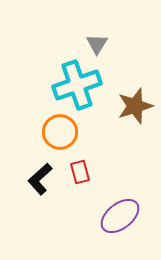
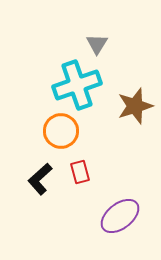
orange circle: moved 1 px right, 1 px up
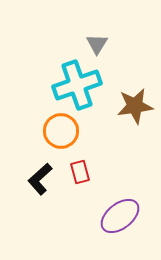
brown star: rotated 9 degrees clockwise
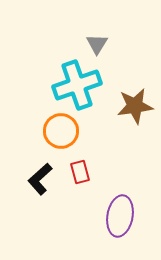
purple ellipse: rotated 42 degrees counterclockwise
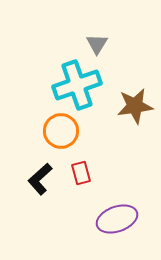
red rectangle: moved 1 px right, 1 px down
purple ellipse: moved 3 px left, 3 px down; rotated 60 degrees clockwise
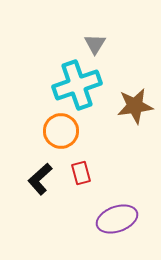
gray triangle: moved 2 px left
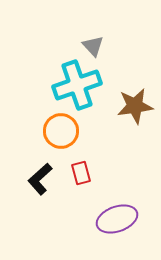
gray triangle: moved 2 px left, 2 px down; rotated 15 degrees counterclockwise
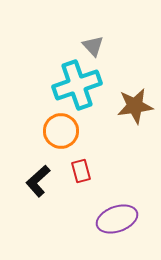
red rectangle: moved 2 px up
black L-shape: moved 2 px left, 2 px down
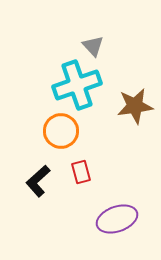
red rectangle: moved 1 px down
